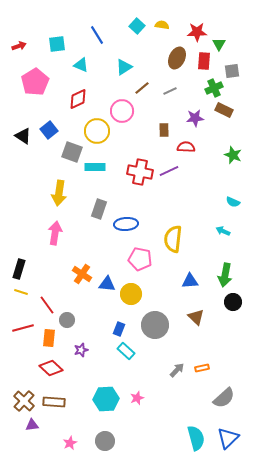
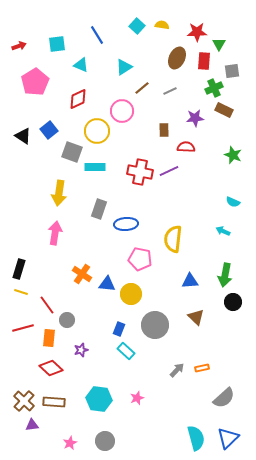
cyan hexagon at (106, 399): moved 7 px left; rotated 10 degrees clockwise
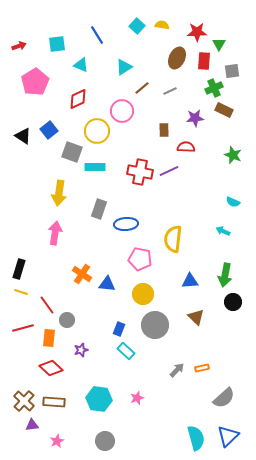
yellow circle at (131, 294): moved 12 px right
blue triangle at (228, 438): moved 2 px up
pink star at (70, 443): moved 13 px left, 2 px up
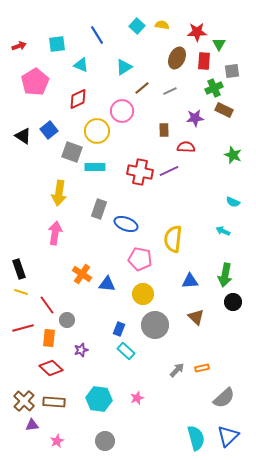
blue ellipse at (126, 224): rotated 25 degrees clockwise
black rectangle at (19, 269): rotated 36 degrees counterclockwise
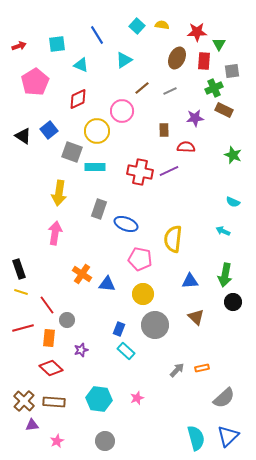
cyan triangle at (124, 67): moved 7 px up
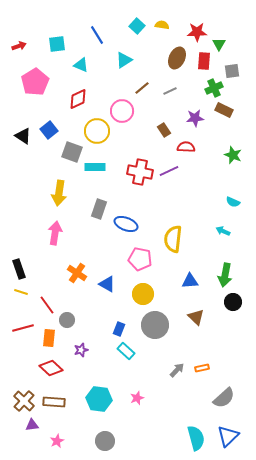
brown rectangle at (164, 130): rotated 32 degrees counterclockwise
orange cross at (82, 274): moved 5 px left, 1 px up
blue triangle at (107, 284): rotated 24 degrees clockwise
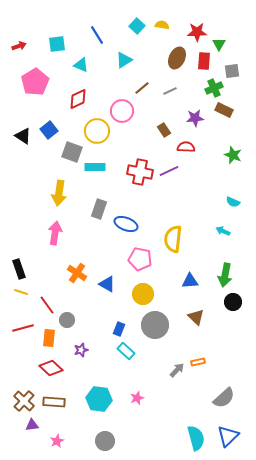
orange rectangle at (202, 368): moved 4 px left, 6 px up
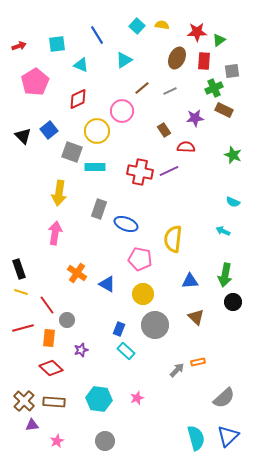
green triangle at (219, 44): moved 4 px up; rotated 24 degrees clockwise
black triangle at (23, 136): rotated 12 degrees clockwise
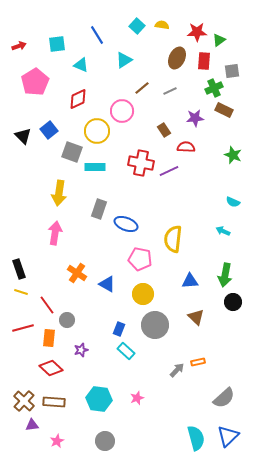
red cross at (140, 172): moved 1 px right, 9 px up
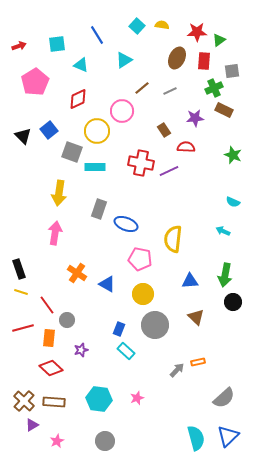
purple triangle at (32, 425): rotated 24 degrees counterclockwise
